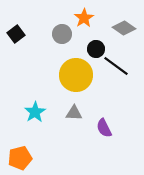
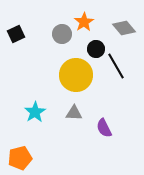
orange star: moved 4 px down
gray diamond: rotated 15 degrees clockwise
black square: rotated 12 degrees clockwise
black line: rotated 24 degrees clockwise
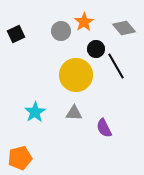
gray circle: moved 1 px left, 3 px up
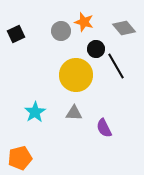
orange star: rotated 24 degrees counterclockwise
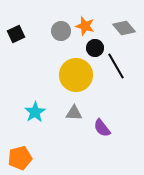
orange star: moved 1 px right, 4 px down
black circle: moved 1 px left, 1 px up
purple semicircle: moved 2 px left; rotated 12 degrees counterclockwise
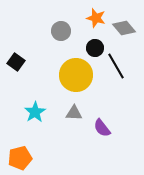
orange star: moved 11 px right, 8 px up
black square: moved 28 px down; rotated 30 degrees counterclockwise
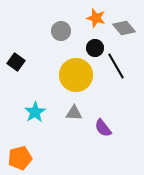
purple semicircle: moved 1 px right
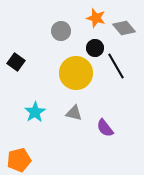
yellow circle: moved 2 px up
gray triangle: rotated 12 degrees clockwise
purple semicircle: moved 2 px right
orange pentagon: moved 1 px left, 2 px down
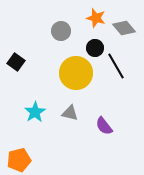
gray triangle: moved 4 px left
purple semicircle: moved 1 px left, 2 px up
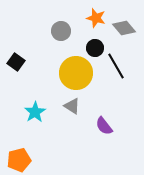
gray triangle: moved 2 px right, 7 px up; rotated 18 degrees clockwise
